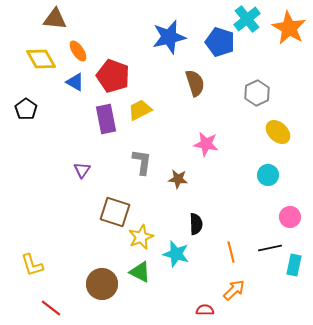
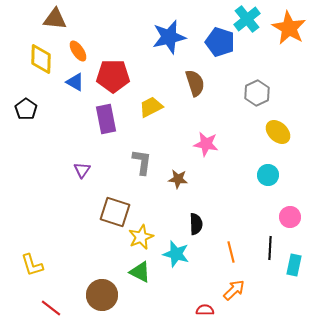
yellow diamond: rotated 32 degrees clockwise
red pentagon: rotated 20 degrees counterclockwise
yellow trapezoid: moved 11 px right, 3 px up
black line: rotated 75 degrees counterclockwise
brown circle: moved 11 px down
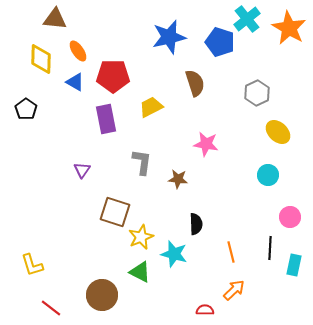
cyan star: moved 2 px left
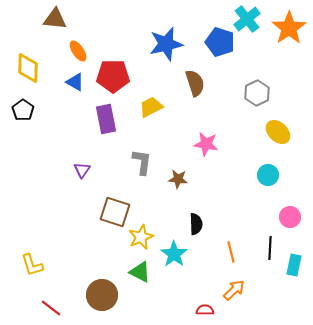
orange star: rotated 8 degrees clockwise
blue star: moved 3 px left, 7 px down
yellow diamond: moved 13 px left, 9 px down
black pentagon: moved 3 px left, 1 px down
cyan star: rotated 20 degrees clockwise
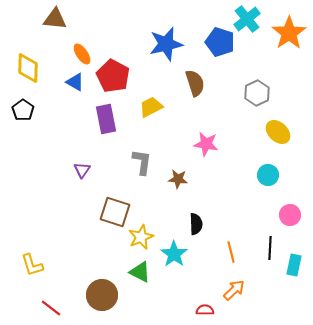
orange star: moved 5 px down
orange ellipse: moved 4 px right, 3 px down
red pentagon: rotated 28 degrees clockwise
pink circle: moved 2 px up
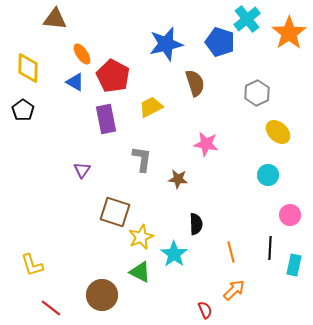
gray L-shape: moved 3 px up
red semicircle: rotated 66 degrees clockwise
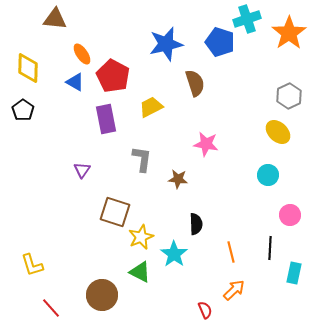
cyan cross: rotated 20 degrees clockwise
gray hexagon: moved 32 px right, 3 px down
cyan rectangle: moved 8 px down
red line: rotated 10 degrees clockwise
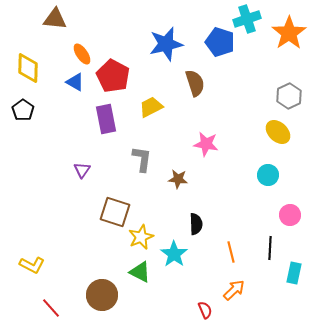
yellow L-shape: rotated 45 degrees counterclockwise
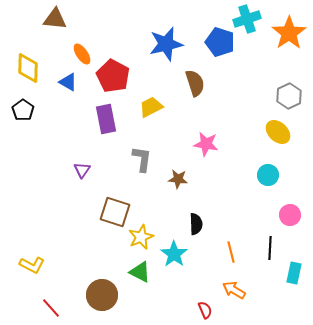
blue triangle: moved 7 px left
orange arrow: rotated 105 degrees counterclockwise
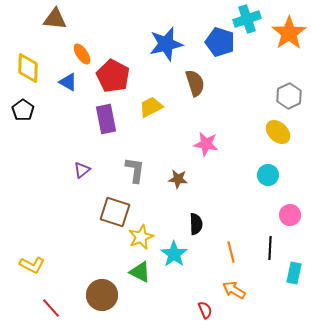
gray L-shape: moved 7 px left, 11 px down
purple triangle: rotated 18 degrees clockwise
